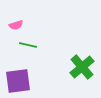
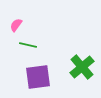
pink semicircle: rotated 144 degrees clockwise
purple square: moved 20 px right, 4 px up
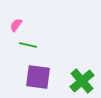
green cross: moved 14 px down
purple square: rotated 16 degrees clockwise
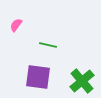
green line: moved 20 px right
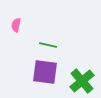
pink semicircle: rotated 24 degrees counterclockwise
purple square: moved 7 px right, 5 px up
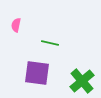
green line: moved 2 px right, 2 px up
purple square: moved 8 px left, 1 px down
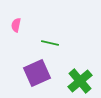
purple square: rotated 32 degrees counterclockwise
green cross: moved 2 px left
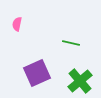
pink semicircle: moved 1 px right, 1 px up
green line: moved 21 px right
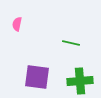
purple square: moved 4 px down; rotated 32 degrees clockwise
green cross: rotated 35 degrees clockwise
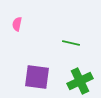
green cross: rotated 20 degrees counterclockwise
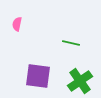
purple square: moved 1 px right, 1 px up
green cross: rotated 10 degrees counterclockwise
